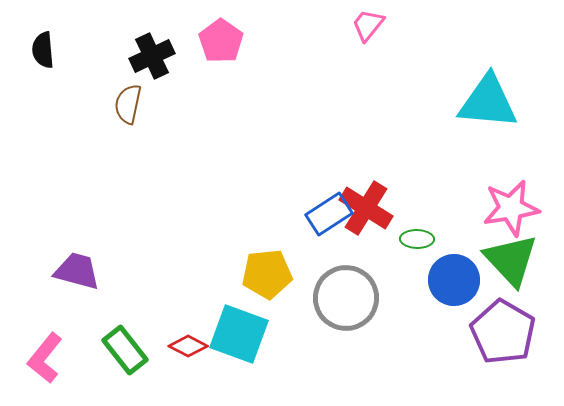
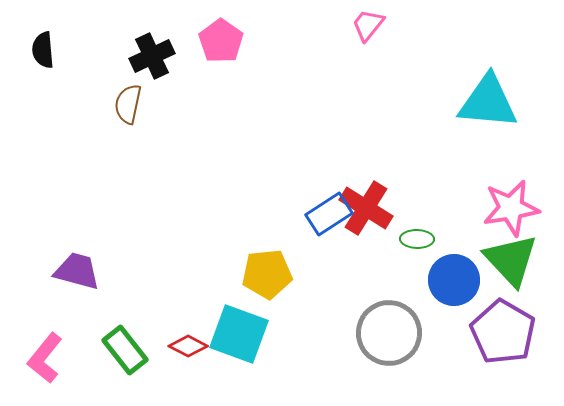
gray circle: moved 43 px right, 35 px down
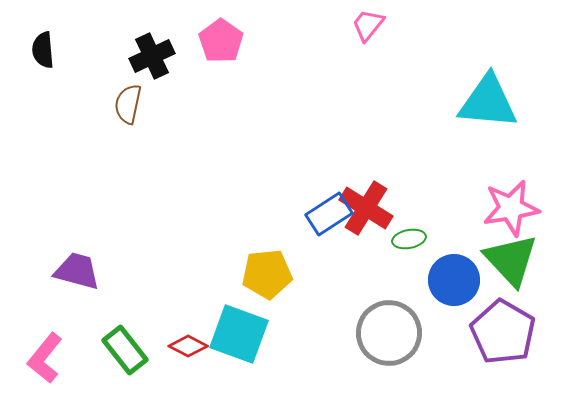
green ellipse: moved 8 px left; rotated 12 degrees counterclockwise
